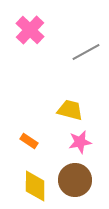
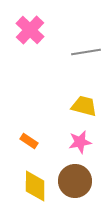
gray line: rotated 20 degrees clockwise
yellow trapezoid: moved 14 px right, 4 px up
brown circle: moved 1 px down
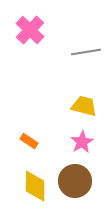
pink star: moved 2 px right; rotated 20 degrees counterclockwise
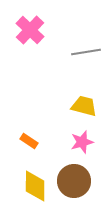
pink star: rotated 15 degrees clockwise
brown circle: moved 1 px left
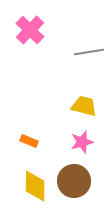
gray line: moved 3 px right
orange rectangle: rotated 12 degrees counterclockwise
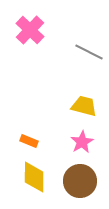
gray line: rotated 36 degrees clockwise
pink star: rotated 15 degrees counterclockwise
brown circle: moved 6 px right
yellow diamond: moved 1 px left, 9 px up
